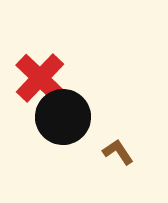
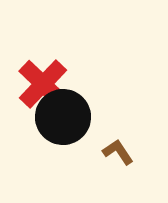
red cross: moved 3 px right, 6 px down
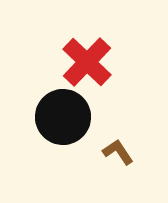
red cross: moved 44 px right, 22 px up
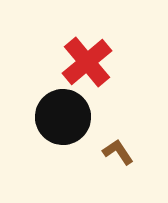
red cross: rotated 6 degrees clockwise
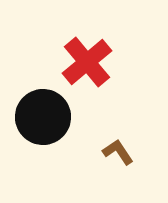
black circle: moved 20 px left
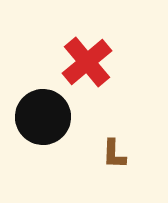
brown L-shape: moved 4 px left, 2 px down; rotated 144 degrees counterclockwise
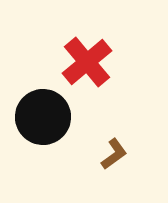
brown L-shape: rotated 128 degrees counterclockwise
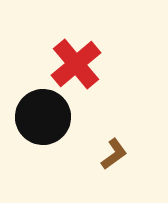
red cross: moved 11 px left, 2 px down
